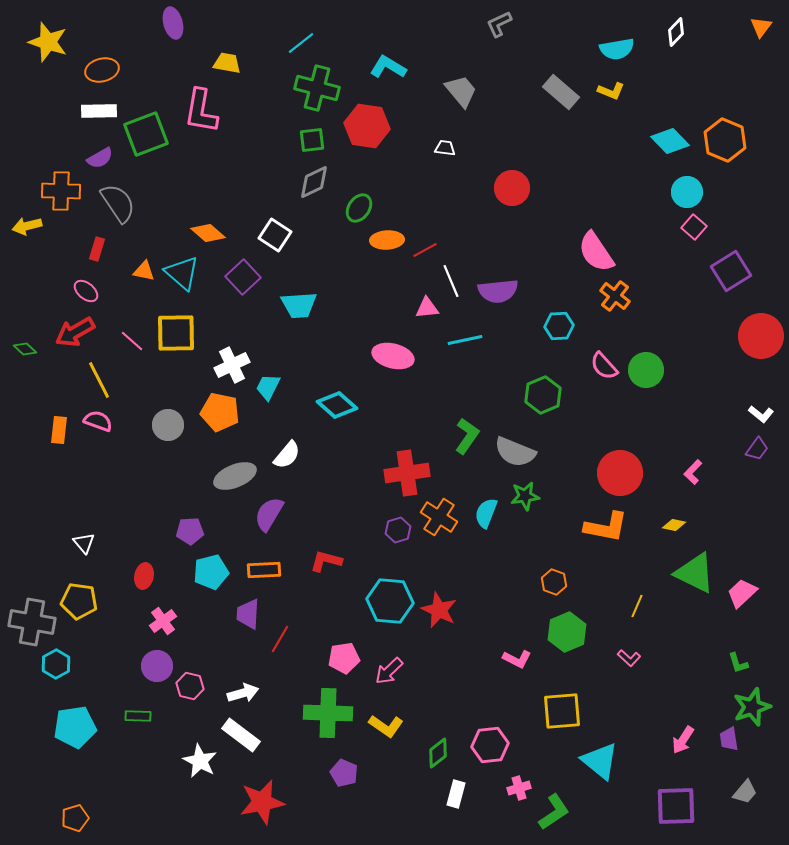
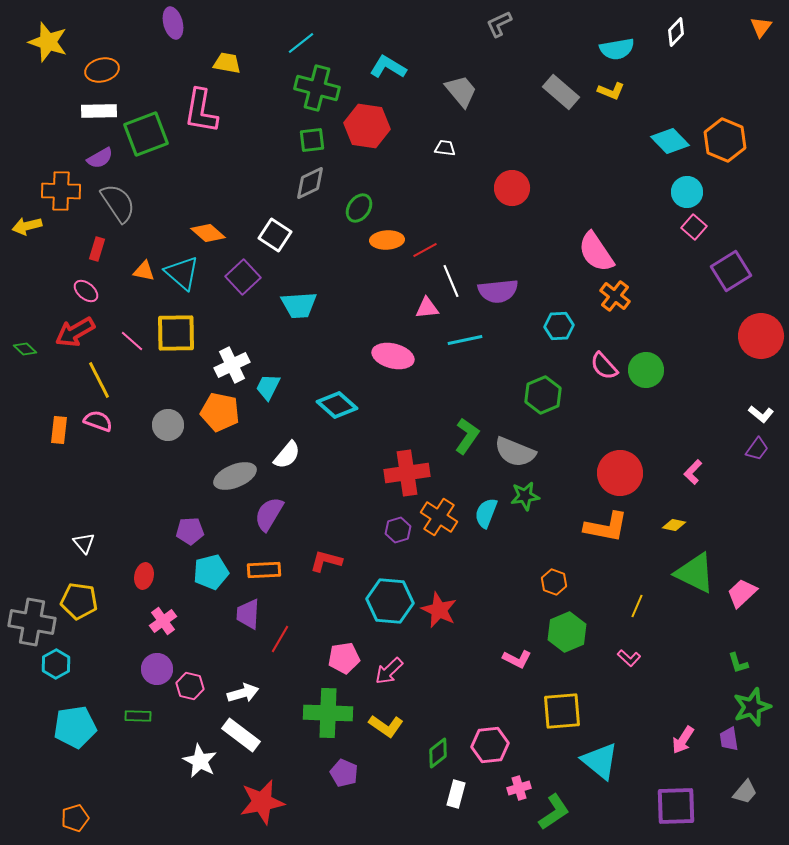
gray diamond at (314, 182): moved 4 px left, 1 px down
purple circle at (157, 666): moved 3 px down
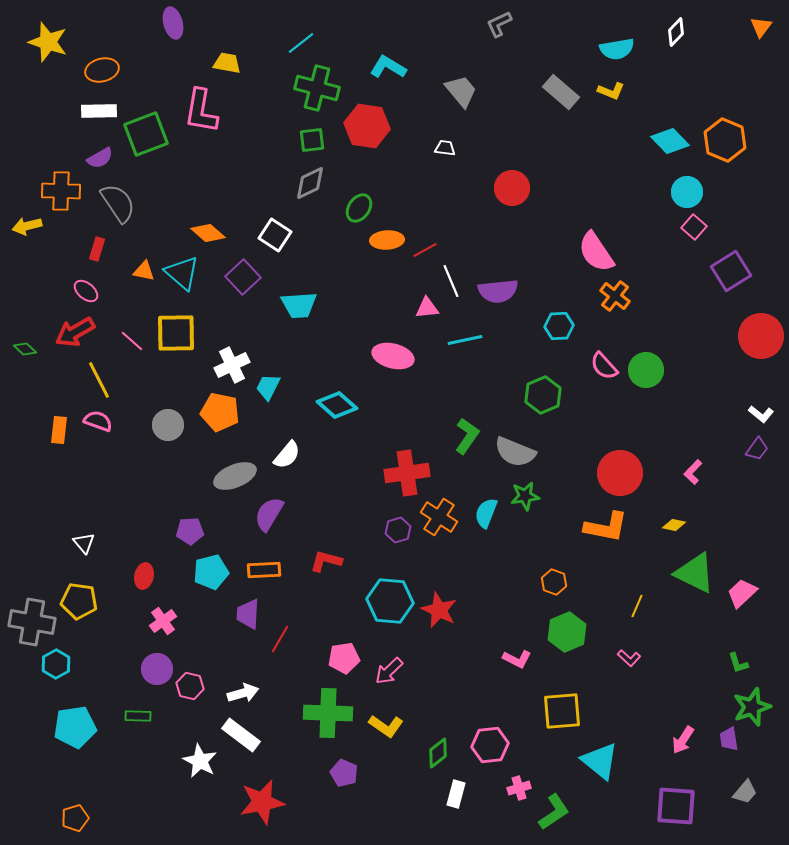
purple square at (676, 806): rotated 6 degrees clockwise
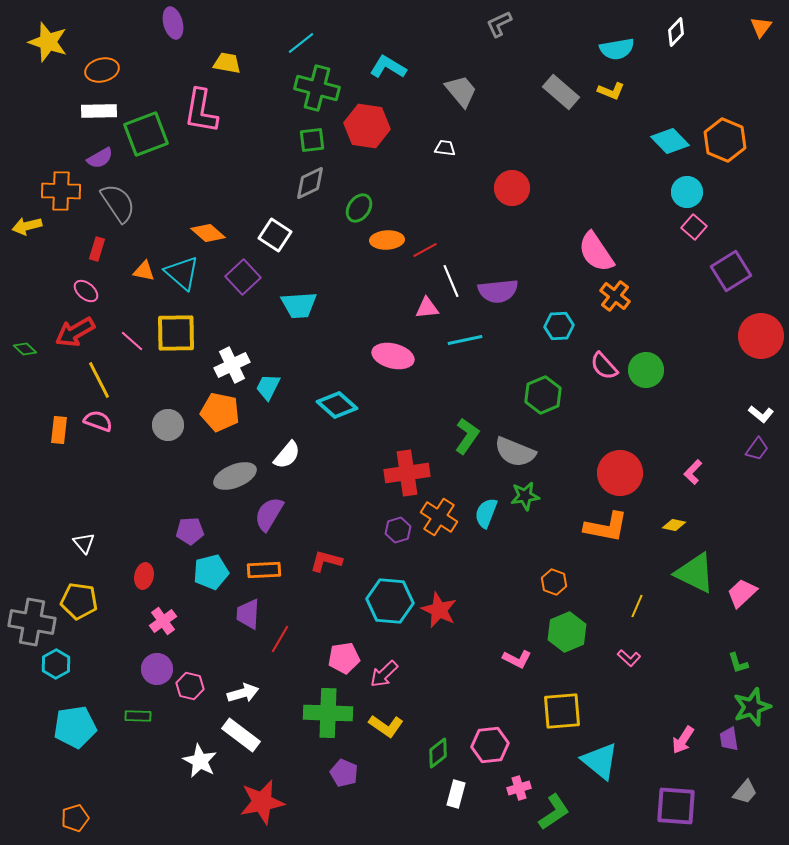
pink arrow at (389, 671): moved 5 px left, 3 px down
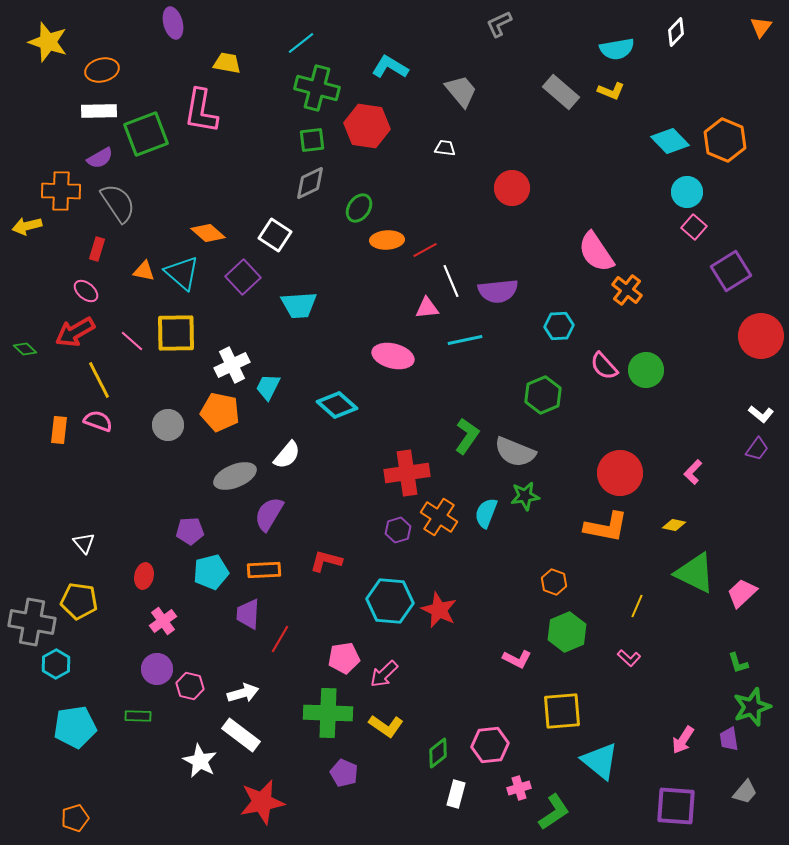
cyan L-shape at (388, 67): moved 2 px right
orange cross at (615, 296): moved 12 px right, 6 px up
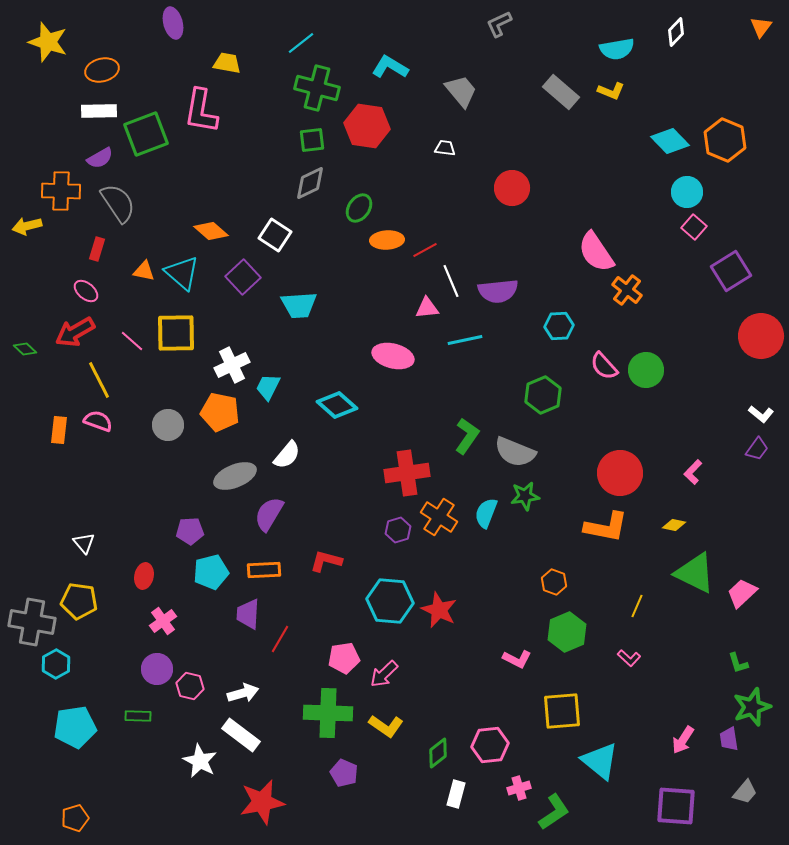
orange diamond at (208, 233): moved 3 px right, 2 px up
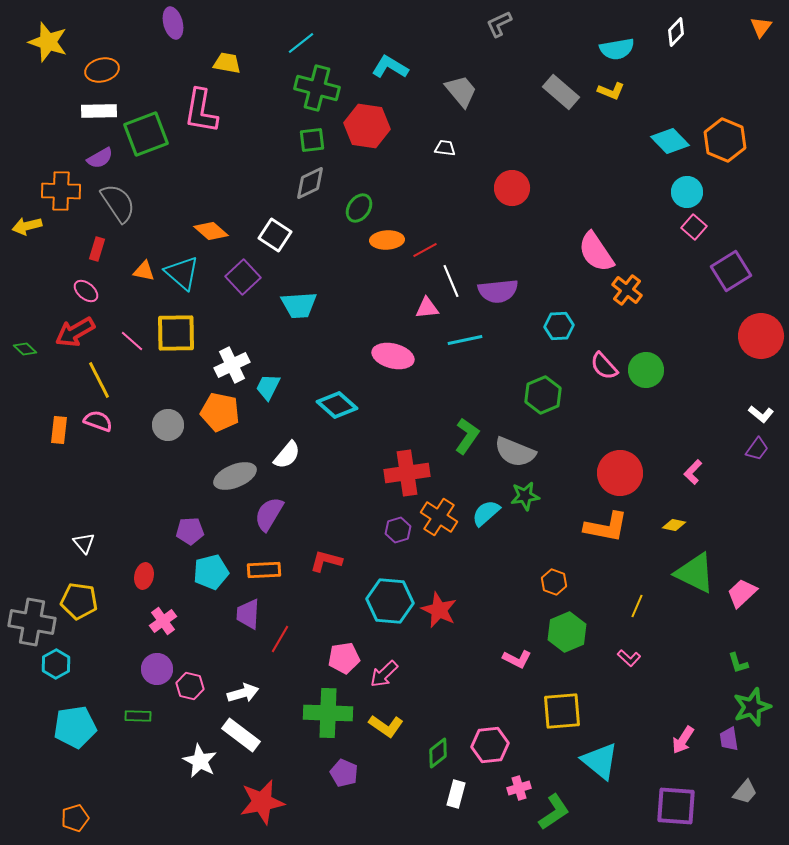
cyan semicircle at (486, 513): rotated 28 degrees clockwise
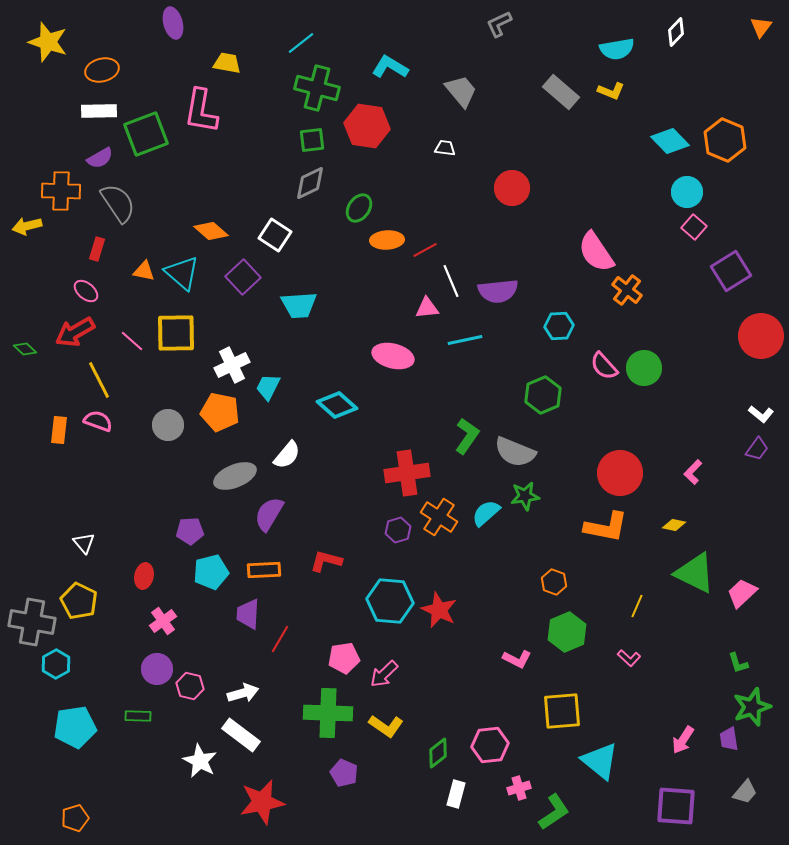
green circle at (646, 370): moved 2 px left, 2 px up
yellow pentagon at (79, 601): rotated 18 degrees clockwise
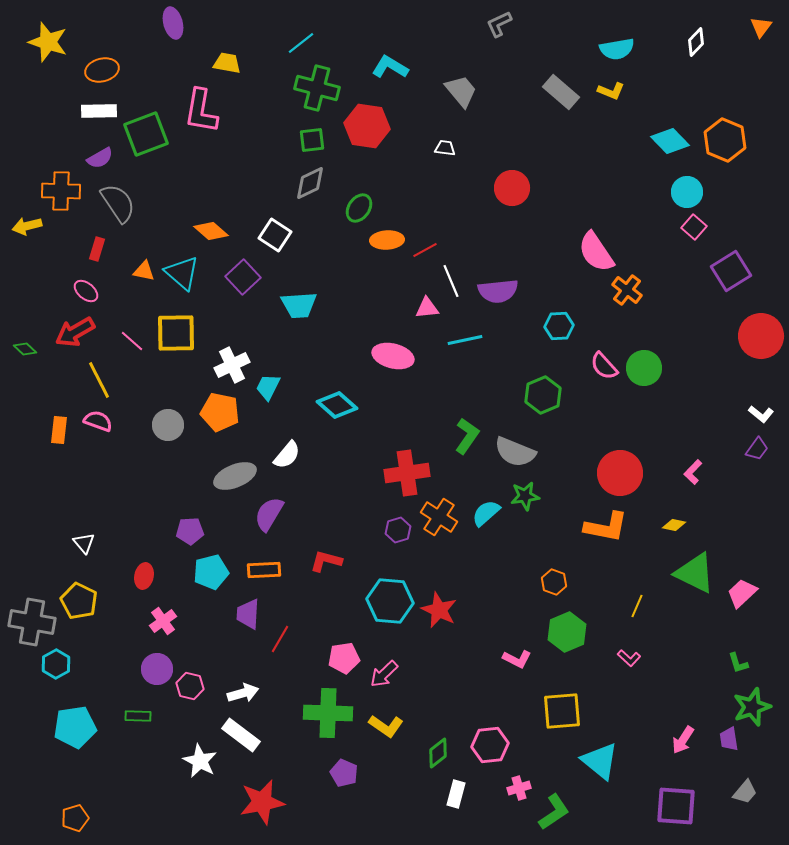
white diamond at (676, 32): moved 20 px right, 10 px down
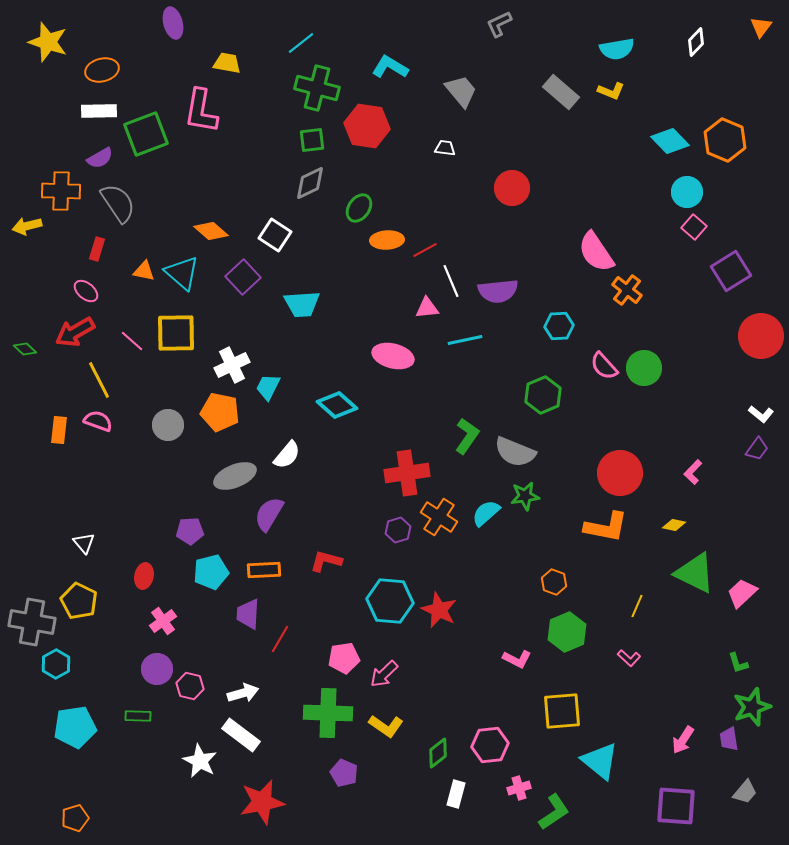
cyan trapezoid at (299, 305): moved 3 px right, 1 px up
